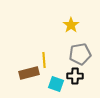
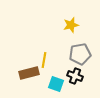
yellow star: rotated 21 degrees clockwise
yellow line: rotated 14 degrees clockwise
black cross: rotated 21 degrees clockwise
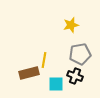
cyan square: rotated 21 degrees counterclockwise
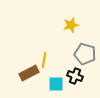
gray pentagon: moved 5 px right; rotated 25 degrees clockwise
brown rectangle: rotated 12 degrees counterclockwise
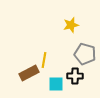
black cross: rotated 21 degrees counterclockwise
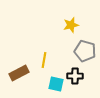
gray pentagon: moved 3 px up
brown rectangle: moved 10 px left
cyan square: rotated 14 degrees clockwise
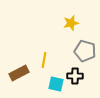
yellow star: moved 2 px up
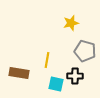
yellow line: moved 3 px right
brown rectangle: rotated 36 degrees clockwise
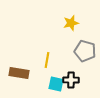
black cross: moved 4 px left, 4 px down
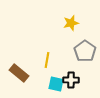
gray pentagon: rotated 20 degrees clockwise
brown rectangle: rotated 30 degrees clockwise
